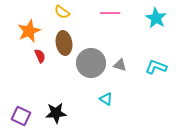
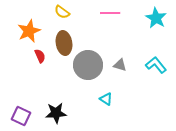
gray circle: moved 3 px left, 2 px down
cyan L-shape: moved 2 px up; rotated 30 degrees clockwise
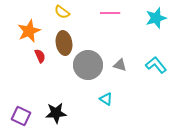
cyan star: rotated 25 degrees clockwise
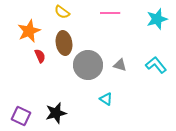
cyan star: moved 1 px right, 1 px down
black star: rotated 10 degrees counterclockwise
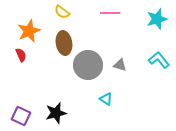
red semicircle: moved 19 px left, 1 px up
cyan L-shape: moved 3 px right, 5 px up
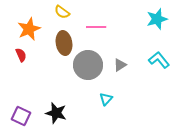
pink line: moved 14 px left, 14 px down
orange star: moved 2 px up
gray triangle: rotated 48 degrees counterclockwise
cyan triangle: rotated 40 degrees clockwise
black star: rotated 30 degrees clockwise
